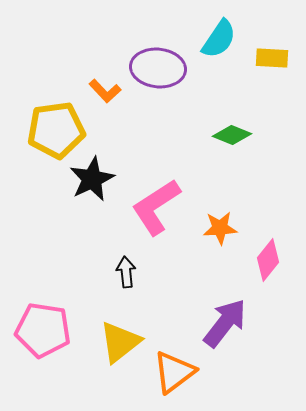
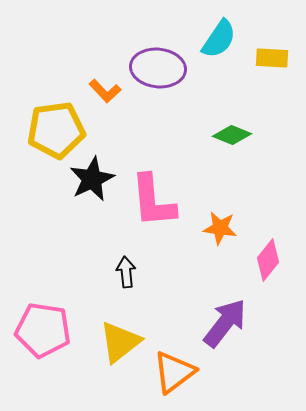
pink L-shape: moved 3 px left, 6 px up; rotated 62 degrees counterclockwise
orange star: rotated 12 degrees clockwise
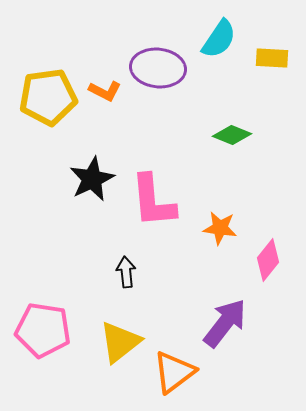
orange L-shape: rotated 20 degrees counterclockwise
yellow pentagon: moved 8 px left, 33 px up
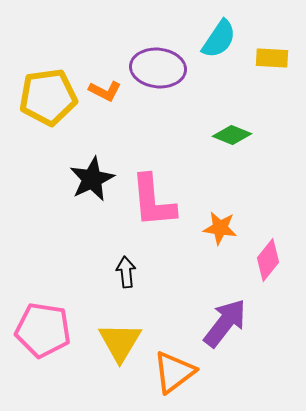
yellow triangle: rotated 21 degrees counterclockwise
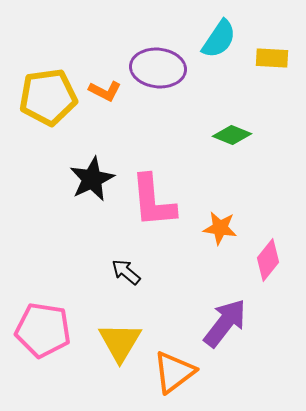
black arrow: rotated 44 degrees counterclockwise
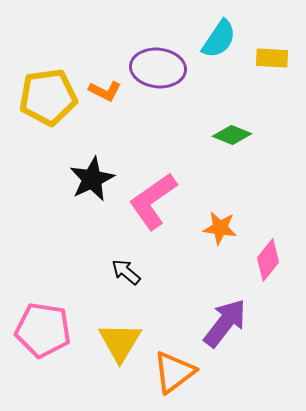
pink L-shape: rotated 60 degrees clockwise
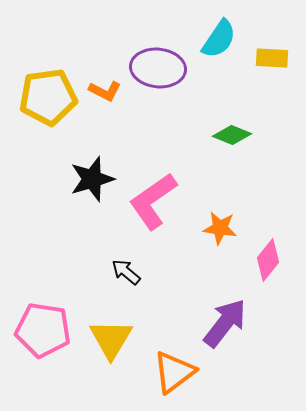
black star: rotated 9 degrees clockwise
yellow triangle: moved 9 px left, 3 px up
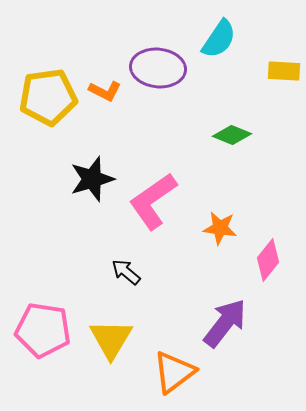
yellow rectangle: moved 12 px right, 13 px down
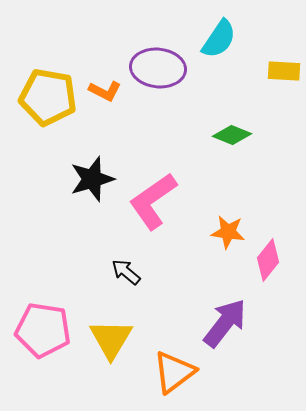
yellow pentagon: rotated 18 degrees clockwise
orange star: moved 8 px right, 4 px down
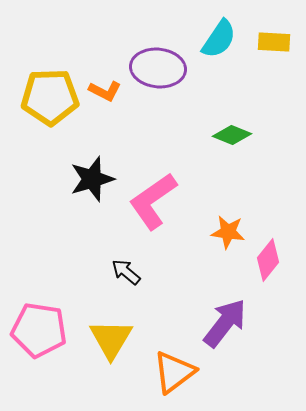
yellow rectangle: moved 10 px left, 29 px up
yellow pentagon: moved 2 px right; rotated 12 degrees counterclockwise
pink pentagon: moved 4 px left
